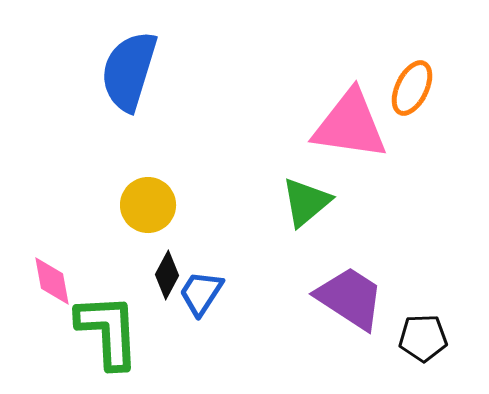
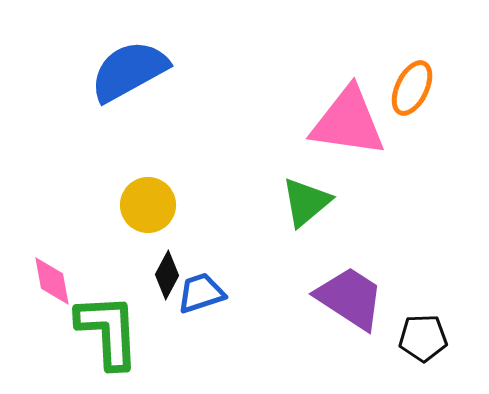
blue semicircle: rotated 44 degrees clockwise
pink triangle: moved 2 px left, 3 px up
blue trapezoid: rotated 39 degrees clockwise
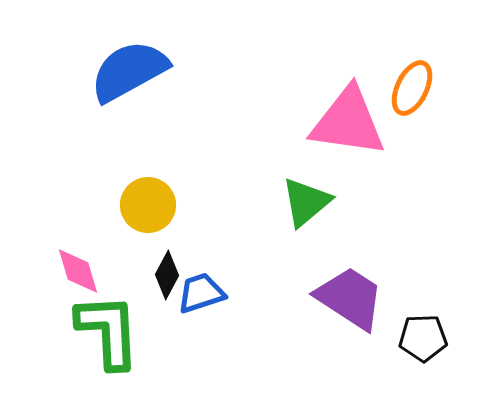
pink diamond: moved 26 px right, 10 px up; rotated 6 degrees counterclockwise
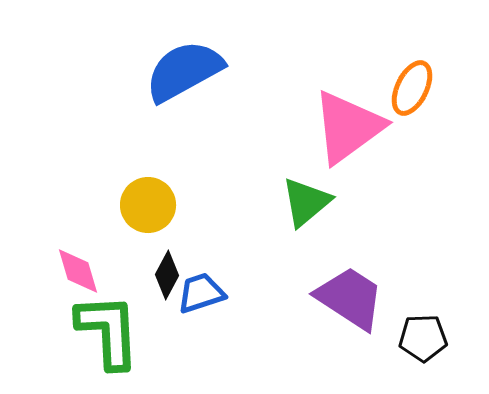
blue semicircle: moved 55 px right
pink triangle: moved 5 px down; rotated 44 degrees counterclockwise
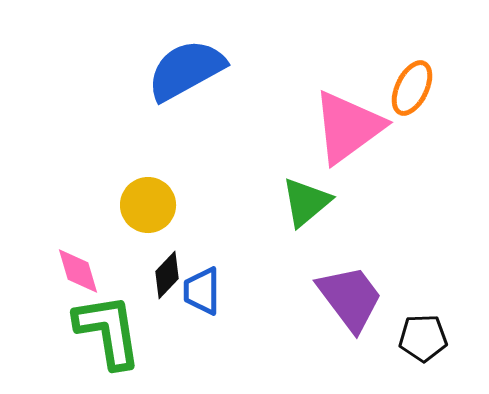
blue semicircle: moved 2 px right, 1 px up
black diamond: rotated 15 degrees clockwise
blue trapezoid: moved 1 px right, 2 px up; rotated 72 degrees counterclockwise
purple trapezoid: rotated 20 degrees clockwise
green L-shape: rotated 6 degrees counterclockwise
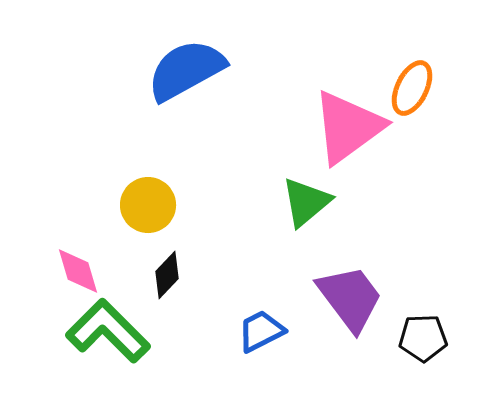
blue trapezoid: moved 59 px right, 40 px down; rotated 63 degrees clockwise
green L-shape: rotated 36 degrees counterclockwise
